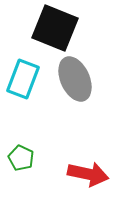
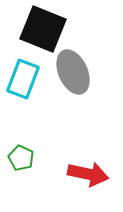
black square: moved 12 px left, 1 px down
gray ellipse: moved 2 px left, 7 px up
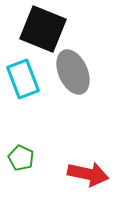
cyan rectangle: rotated 42 degrees counterclockwise
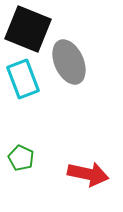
black square: moved 15 px left
gray ellipse: moved 4 px left, 10 px up
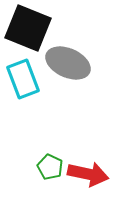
black square: moved 1 px up
gray ellipse: moved 1 px left, 1 px down; rotated 42 degrees counterclockwise
green pentagon: moved 29 px right, 9 px down
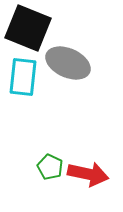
cyan rectangle: moved 2 px up; rotated 27 degrees clockwise
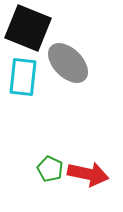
gray ellipse: rotated 21 degrees clockwise
green pentagon: moved 2 px down
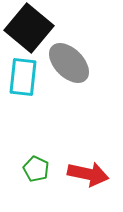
black square: moved 1 px right; rotated 18 degrees clockwise
gray ellipse: moved 1 px right
green pentagon: moved 14 px left
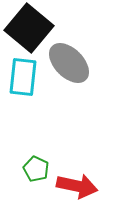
red arrow: moved 11 px left, 12 px down
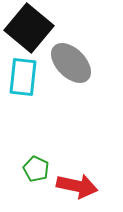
gray ellipse: moved 2 px right
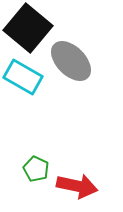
black square: moved 1 px left
gray ellipse: moved 2 px up
cyan rectangle: rotated 66 degrees counterclockwise
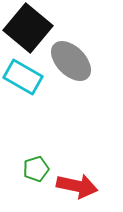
green pentagon: rotated 30 degrees clockwise
